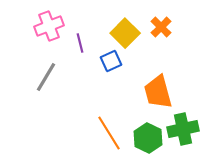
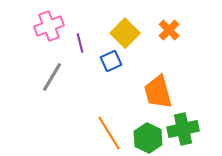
orange cross: moved 8 px right, 3 px down
gray line: moved 6 px right
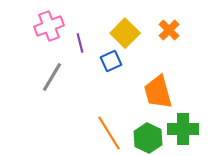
green cross: rotated 12 degrees clockwise
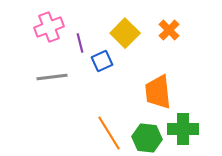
pink cross: moved 1 px down
blue square: moved 9 px left
gray line: rotated 52 degrees clockwise
orange trapezoid: rotated 9 degrees clockwise
green hexagon: moved 1 px left; rotated 20 degrees counterclockwise
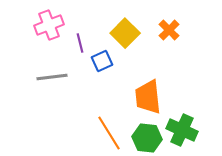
pink cross: moved 2 px up
orange trapezoid: moved 10 px left, 5 px down
green cross: moved 1 px left, 1 px down; rotated 24 degrees clockwise
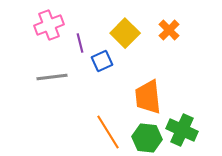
orange line: moved 1 px left, 1 px up
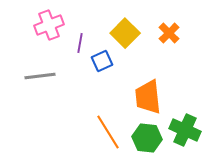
orange cross: moved 3 px down
purple line: rotated 24 degrees clockwise
gray line: moved 12 px left, 1 px up
green cross: moved 3 px right
